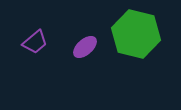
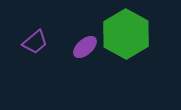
green hexagon: moved 10 px left; rotated 15 degrees clockwise
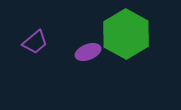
purple ellipse: moved 3 px right, 5 px down; rotated 20 degrees clockwise
